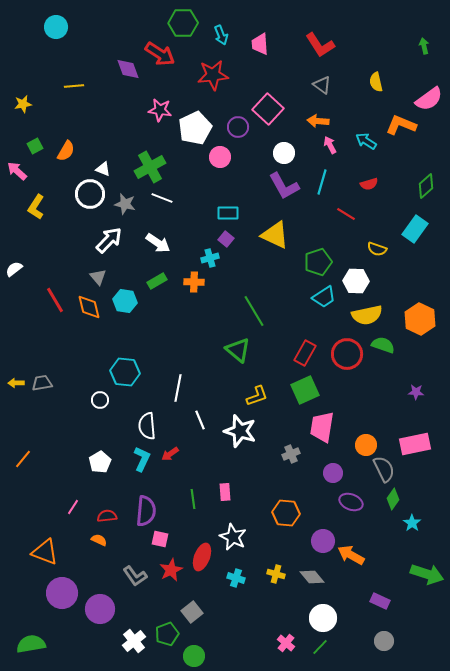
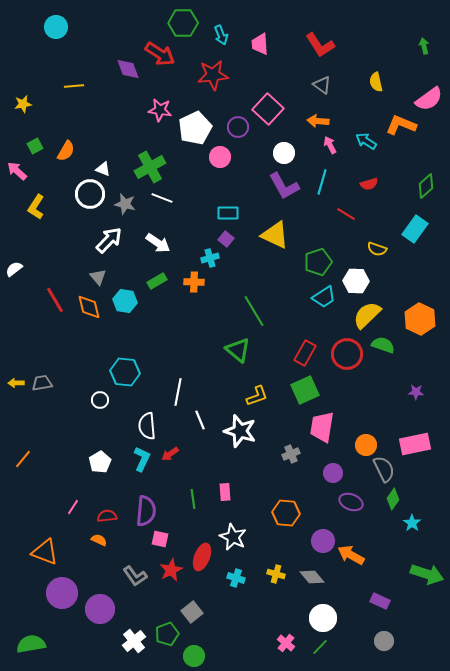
yellow semicircle at (367, 315): rotated 148 degrees clockwise
white line at (178, 388): moved 4 px down
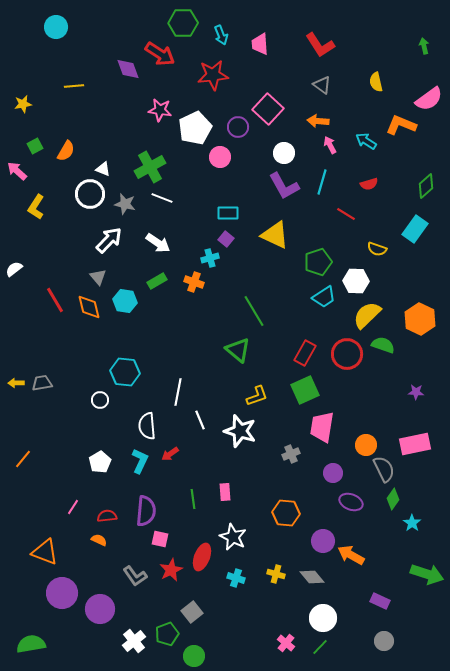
orange cross at (194, 282): rotated 18 degrees clockwise
cyan L-shape at (142, 459): moved 2 px left, 2 px down
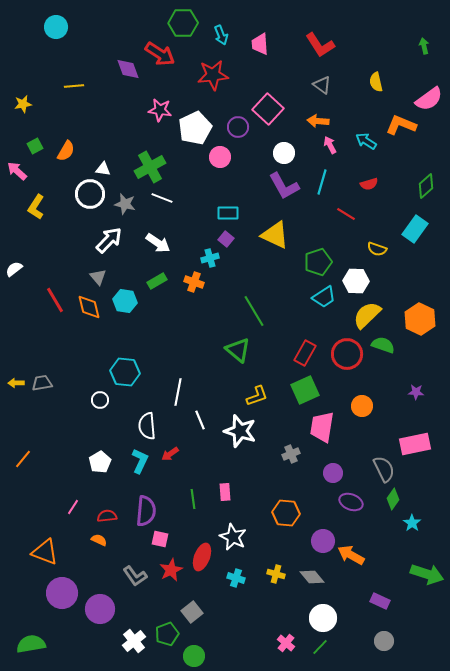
white triangle at (103, 169): rotated 14 degrees counterclockwise
orange circle at (366, 445): moved 4 px left, 39 px up
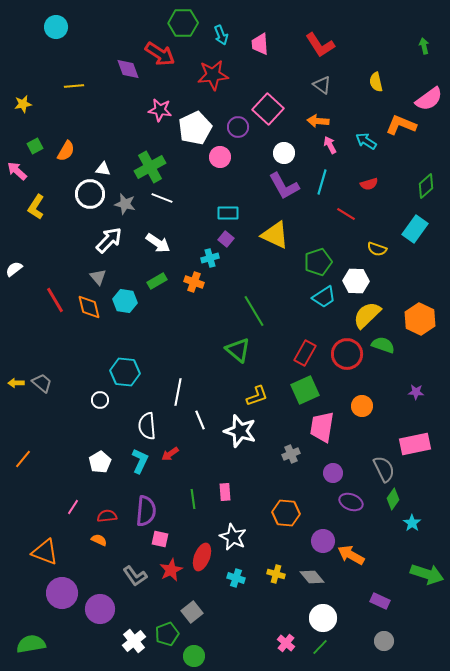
gray trapezoid at (42, 383): rotated 50 degrees clockwise
